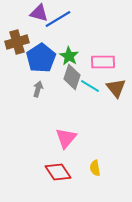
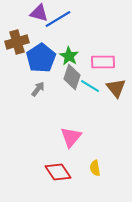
gray arrow: rotated 21 degrees clockwise
pink triangle: moved 5 px right, 1 px up
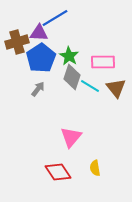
purple triangle: moved 20 px down; rotated 12 degrees counterclockwise
blue line: moved 3 px left, 1 px up
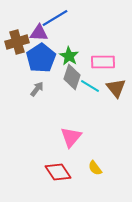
gray arrow: moved 1 px left
yellow semicircle: rotated 28 degrees counterclockwise
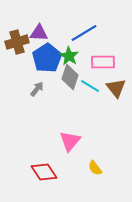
blue line: moved 29 px right, 15 px down
blue pentagon: moved 6 px right
gray diamond: moved 2 px left
pink triangle: moved 1 px left, 4 px down
red diamond: moved 14 px left
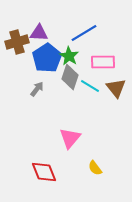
pink triangle: moved 3 px up
red diamond: rotated 12 degrees clockwise
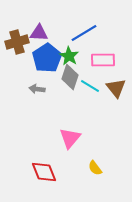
pink rectangle: moved 2 px up
gray arrow: rotated 119 degrees counterclockwise
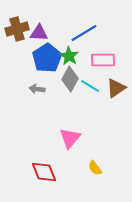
brown cross: moved 13 px up
gray diamond: moved 2 px down; rotated 10 degrees clockwise
brown triangle: rotated 35 degrees clockwise
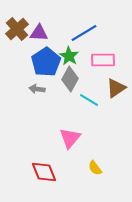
brown cross: rotated 25 degrees counterclockwise
blue pentagon: moved 1 px left, 4 px down
cyan line: moved 1 px left, 14 px down
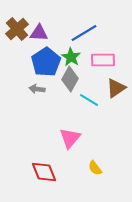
green star: moved 2 px right, 1 px down
